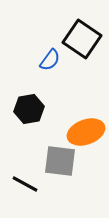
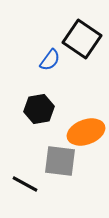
black hexagon: moved 10 px right
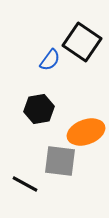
black square: moved 3 px down
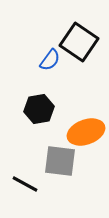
black square: moved 3 px left
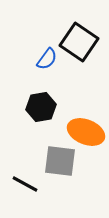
blue semicircle: moved 3 px left, 1 px up
black hexagon: moved 2 px right, 2 px up
orange ellipse: rotated 42 degrees clockwise
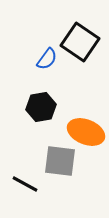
black square: moved 1 px right
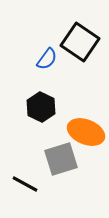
black hexagon: rotated 24 degrees counterclockwise
gray square: moved 1 px right, 2 px up; rotated 24 degrees counterclockwise
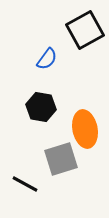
black square: moved 5 px right, 12 px up; rotated 27 degrees clockwise
black hexagon: rotated 16 degrees counterclockwise
orange ellipse: moved 1 px left, 3 px up; rotated 57 degrees clockwise
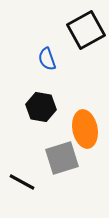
black square: moved 1 px right
blue semicircle: rotated 125 degrees clockwise
gray square: moved 1 px right, 1 px up
black line: moved 3 px left, 2 px up
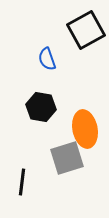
gray square: moved 5 px right
black line: rotated 68 degrees clockwise
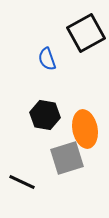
black square: moved 3 px down
black hexagon: moved 4 px right, 8 px down
black line: rotated 72 degrees counterclockwise
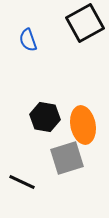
black square: moved 1 px left, 10 px up
blue semicircle: moved 19 px left, 19 px up
black hexagon: moved 2 px down
orange ellipse: moved 2 px left, 4 px up
